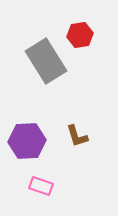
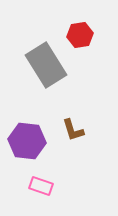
gray rectangle: moved 4 px down
brown L-shape: moved 4 px left, 6 px up
purple hexagon: rotated 9 degrees clockwise
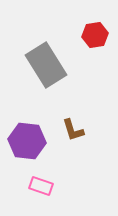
red hexagon: moved 15 px right
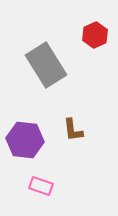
red hexagon: rotated 15 degrees counterclockwise
brown L-shape: rotated 10 degrees clockwise
purple hexagon: moved 2 px left, 1 px up
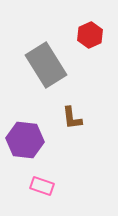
red hexagon: moved 5 px left
brown L-shape: moved 1 px left, 12 px up
pink rectangle: moved 1 px right
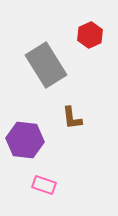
pink rectangle: moved 2 px right, 1 px up
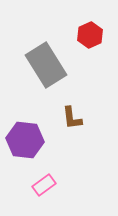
pink rectangle: rotated 55 degrees counterclockwise
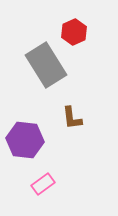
red hexagon: moved 16 px left, 3 px up
pink rectangle: moved 1 px left, 1 px up
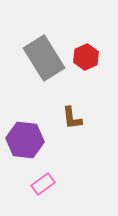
red hexagon: moved 12 px right, 25 px down
gray rectangle: moved 2 px left, 7 px up
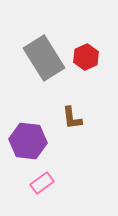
purple hexagon: moved 3 px right, 1 px down
pink rectangle: moved 1 px left, 1 px up
